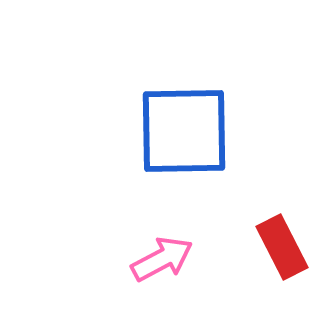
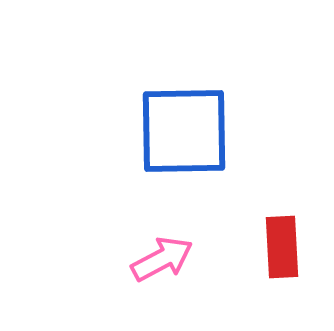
red rectangle: rotated 24 degrees clockwise
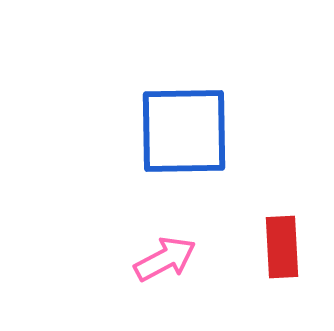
pink arrow: moved 3 px right
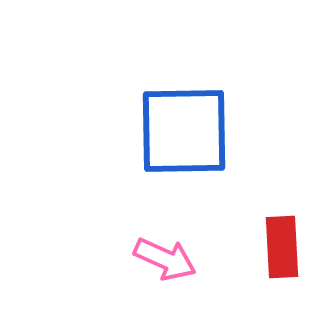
pink arrow: rotated 52 degrees clockwise
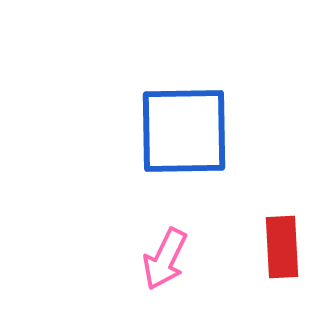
pink arrow: rotated 92 degrees clockwise
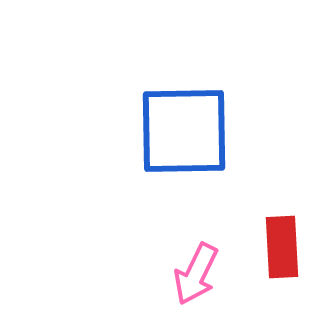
pink arrow: moved 31 px right, 15 px down
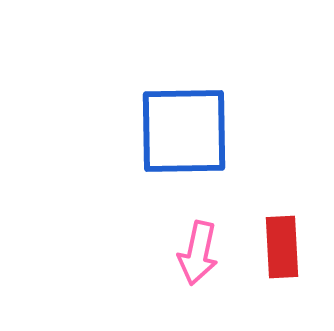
pink arrow: moved 2 px right, 21 px up; rotated 14 degrees counterclockwise
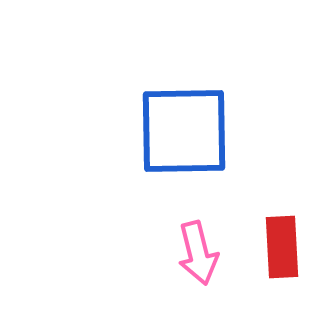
pink arrow: rotated 26 degrees counterclockwise
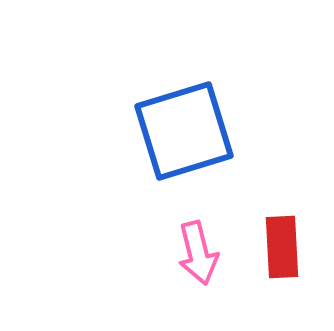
blue square: rotated 16 degrees counterclockwise
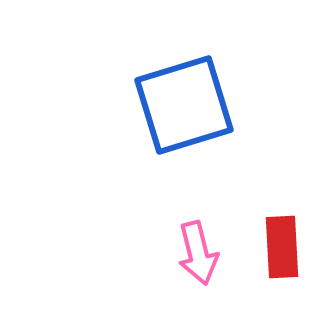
blue square: moved 26 px up
